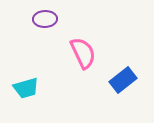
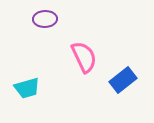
pink semicircle: moved 1 px right, 4 px down
cyan trapezoid: moved 1 px right
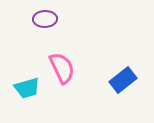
pink semicircle: moved 22 px left, 11 px down
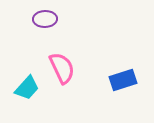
blue rectangle: rotated 20 degrees clockwise
cyan trapezoid: rotated 32 degrees counterclockwise
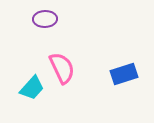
blue rectangle: moved 1 px right, 6 px up
cyan trapezoid: moved 5 px right
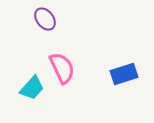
purple ellipse: rotated 55 degrees clockwise
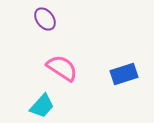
pink semicircle: rotated 32 degrees counterclockwise
cyan trapezoid: moved 10 px right, 18 px down
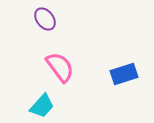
pink semicircle: moved 2 px left, 1 px up; rotated 20 degrees clockwise
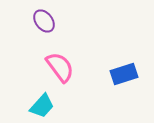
purple ellipse: moved 1 px left, 2 px down
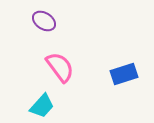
purple ellipse: rotated 20 degrees counterclockwise
